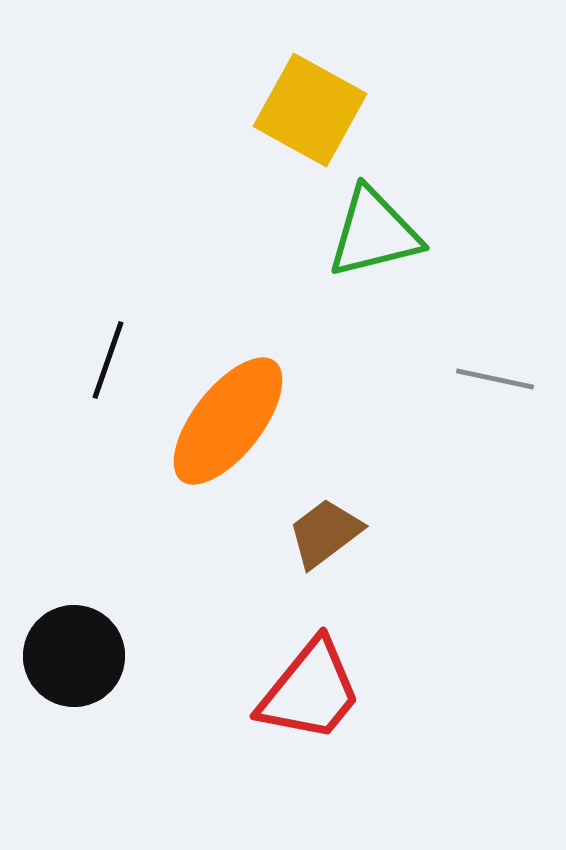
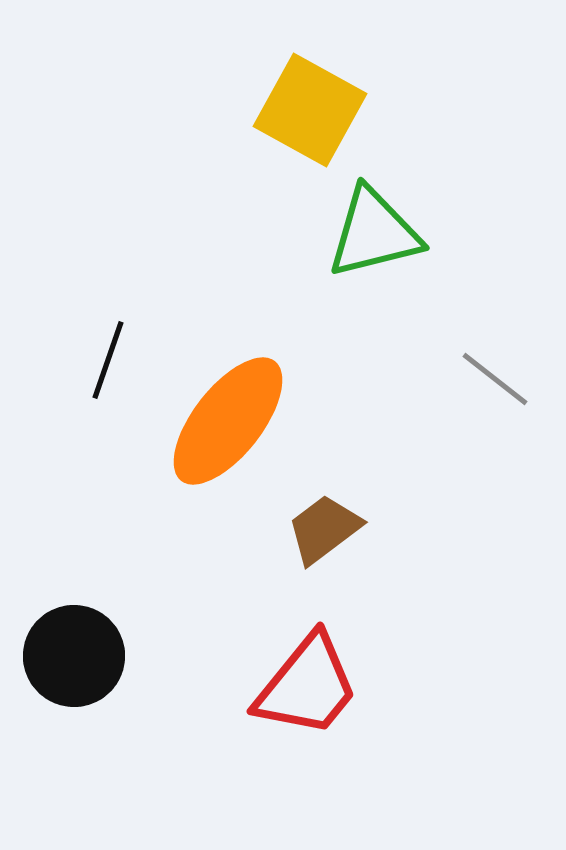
gray line: rotated 26 degrees clockwise
brown trapezoid: moved 1 px left, 4 px up
red trapezoid: moved 3 px left, 5 px up
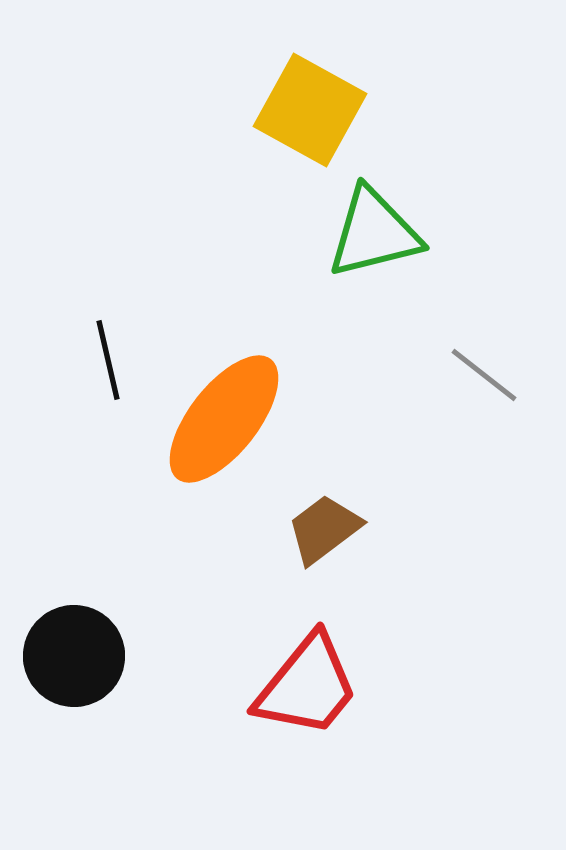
black line: rotated 32 degrees counterclockwise
gray line: moved 11 px left, 4 px up
orange ellipse: moved 4 px left, 2 px up
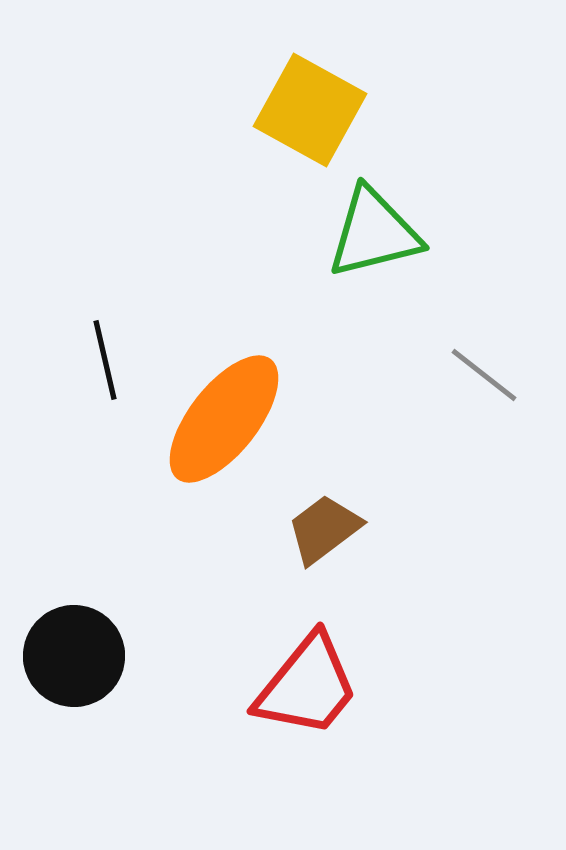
black line: moved 3 px left
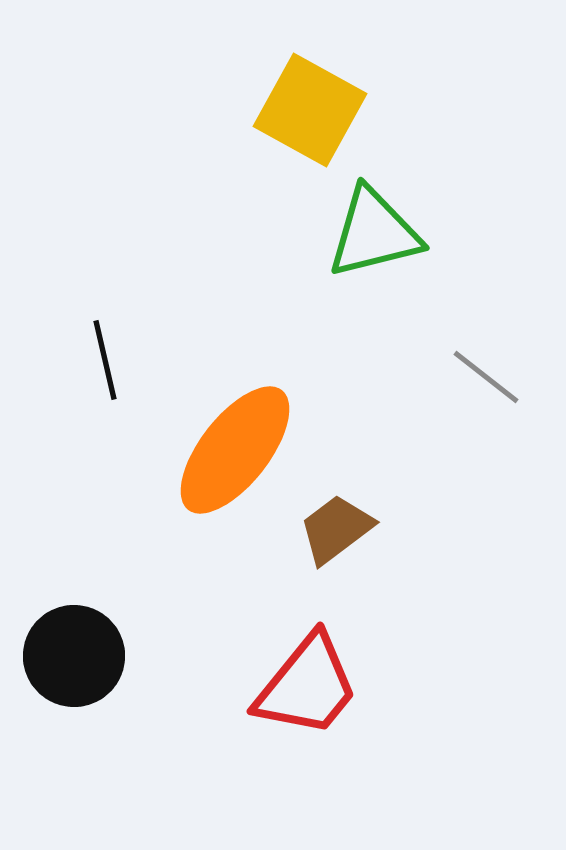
gray line: moved 2 px right, 2 px down
orange ellipse: moved 11 px right, 31 px down
brown trapezoid: moved 12 px right
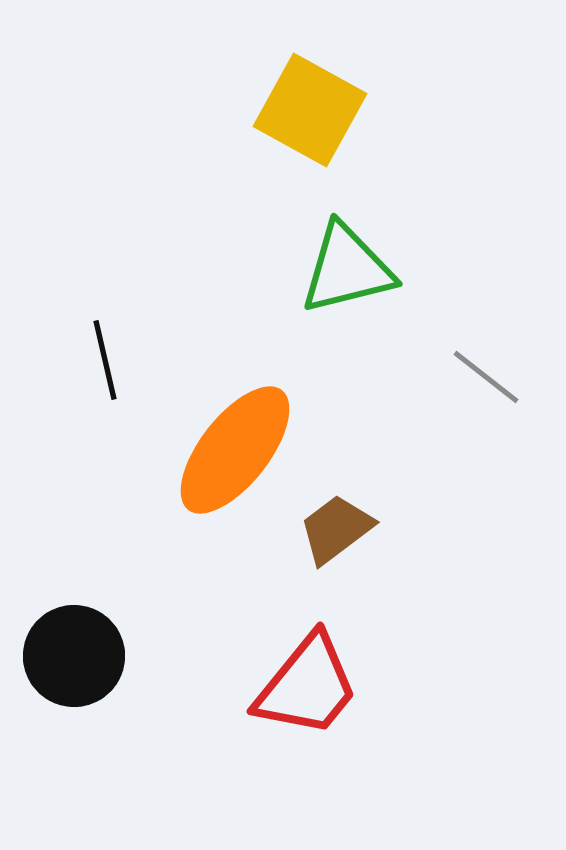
green triangle: moved 27 px left, 36 px down
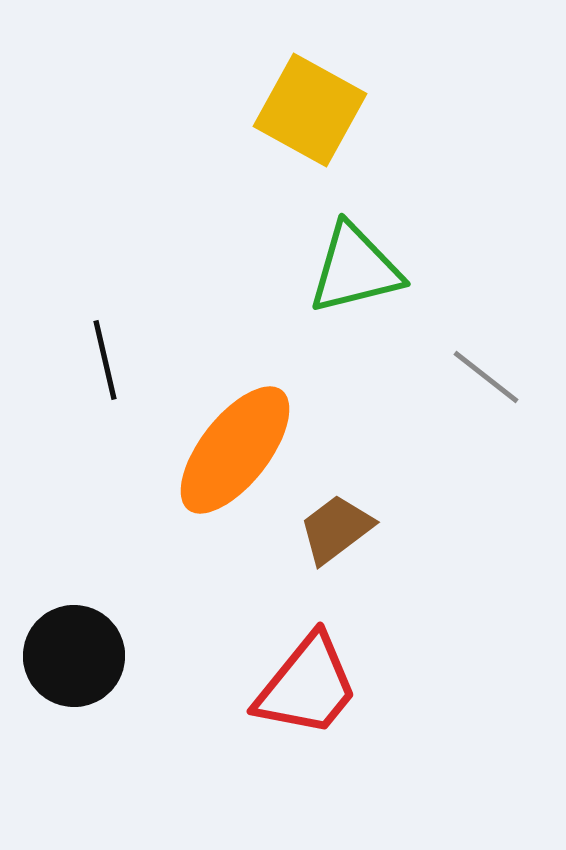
green triangle: moved 8 px right
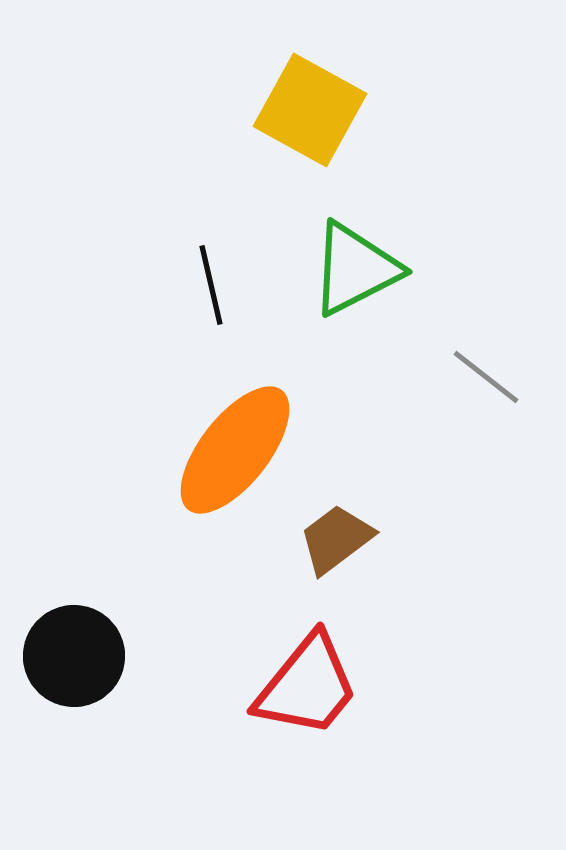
green triangle: rotated 13 degrees counterclockwise
black line: moved 106 px right, 75 px up
brown trapezoid: moved 10 px down
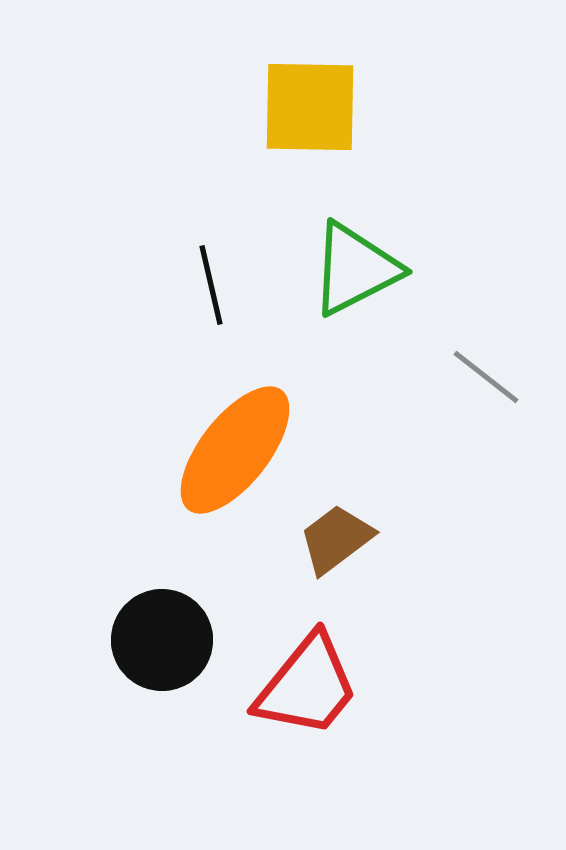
yellow square: moved 3 px up; rotated 28 degrees counterclockwise
black circle: moved 88 px right, 16 px up
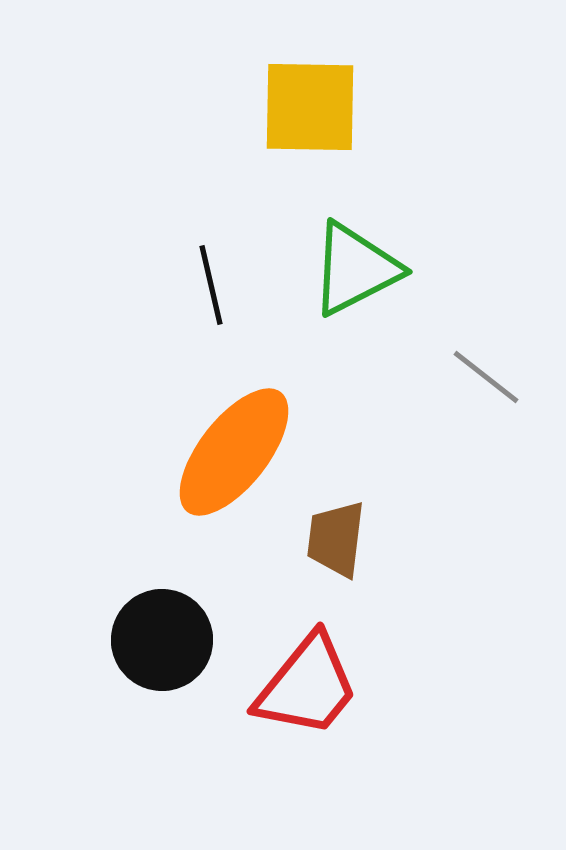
orange ellipse: moved 1 px left, 2 px down
brown trapezoid: rotated 46 degrees counterclockwise
